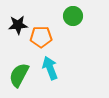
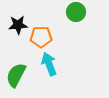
green circle: moved 3 px right, 4 px up
cyan arrow: moved 1 px left, 4 px up
green semicircle: moved 3 px left
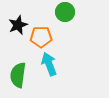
green circle: moved 11 px left
black star: rotated 18 degrees counterclockwise
green semicircle: moved 2 px right; rotated 20 degrees counterclockwise
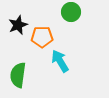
green circle: moved 6 px right
orange pentagon: moved 1 px right
cyan arrow: moved 11 px right, 3 px up; rotated 10 degrees counterclockwise
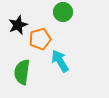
green circle: moved 8 px left
orange pentagon: moved 2 px left, 2 px down; rotated 15 degrees counterclockwise
green semicircle: moved 4 px right, 3 px up
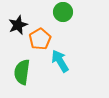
orange pentagon: rotated 15 degrees counterclockwise
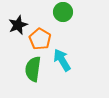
orange pentagon: rotated 10 degrees counterclockwise
cyan arrow: moved 2 px right, 1 px up
green semicircle: moved 11 px right, 3 px up
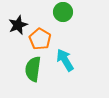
cyan arrow: moved 3 px right
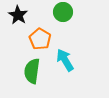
black star: moved 10 px up; rotated 18 degrees counterclockwise
green semicircle: moved 1 px left, 2 px down
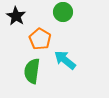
black star: moved 2 px left, 1 px down
cyan arrow: rotated 20 degrees counterclockwise
